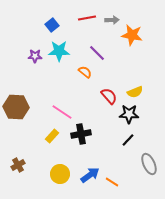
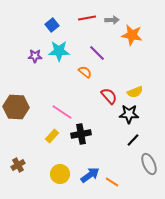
black line: moved 5 px right
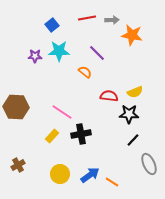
red semicircle: rotated 42 degrees counterclockwise
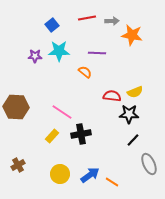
gray arrow: moved 1 px down
purple line: rotated 42 degrees counterclockwise
red semicircle: moved 3 px right
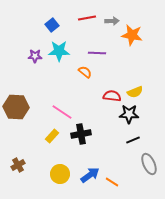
black line: rotated 24 degrees clockwise
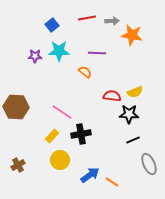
yellow circle: moved 14 px up
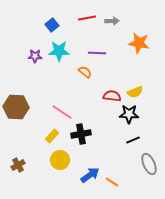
orange star: moved 7 px right, 8 px down
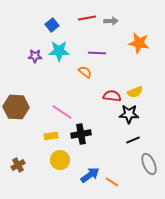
gray arrow: moved 1 px left
yellow rectangle: moved 1 px left; rotated 40 degrees clockwise
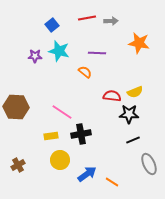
cyan star: rotated 15 degrees clockwise
blue arrow: moved 3 px left, 1 px up
